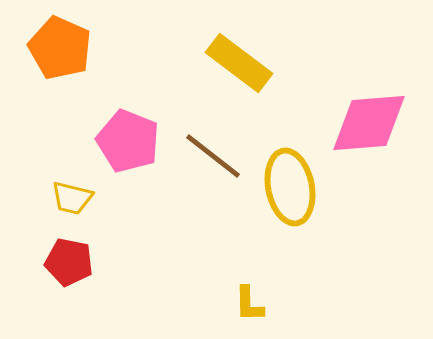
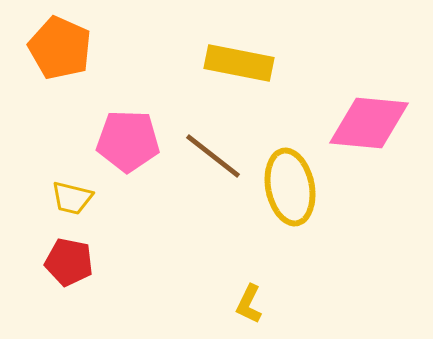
yellow rectangle: rotated 26 degrees counterclockwise
pink diamond: rotated 10 degrees clockwise
pink pentagon: rotated 20 degrees counterclockwise
yellow L-shape: rotated 27 degrees clockwise
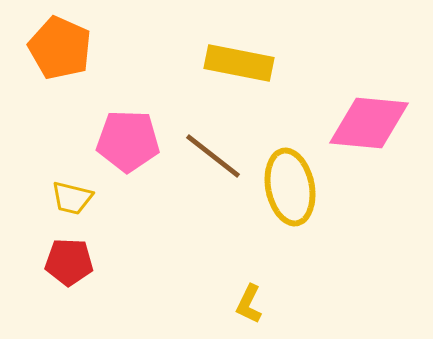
red pentagon: rotated 9 degrees counterclockwise
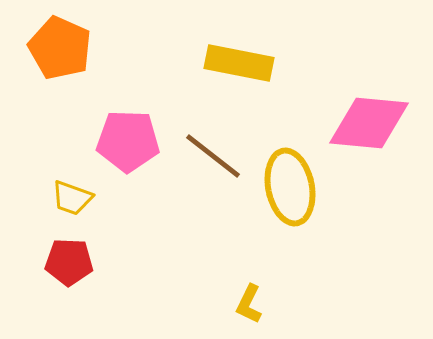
yellow trapezoid: rotated 6 degrees clockwise
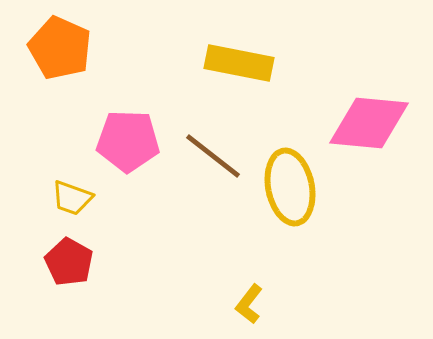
red pentagon: rotated 27 degrees clockwise
yellow L-shape: rotated 12 degrees clockwise
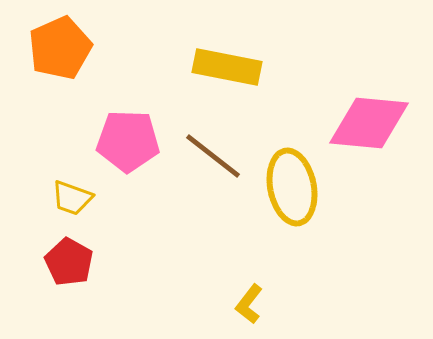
orange pentagon: rotated 24 degrees clockwise
yellow rectangle: moved 12 px left, 4 px down
yellow ellipse: moved 2 px right
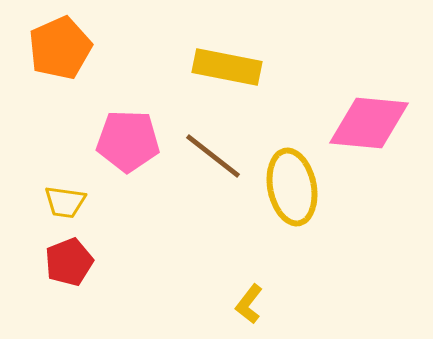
yellow trapezoid: moved 7 px left, 4 px down; rotated 12 degrees counterclockwise
red pentagon: rotated 21 degrees clockwise
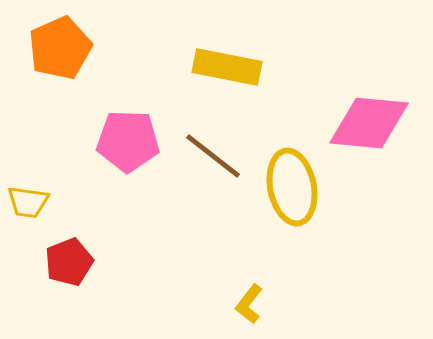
yellow trapezoid: moved 37 px left
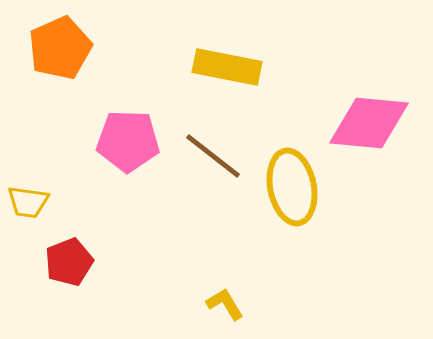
yellow L-shape: moved 24 px left; rotated 111 degrees clockwise
